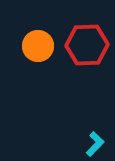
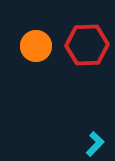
orange circle: moved 2 px left
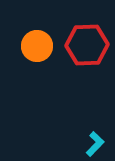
orange circle: moved 1 px right
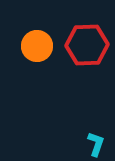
cyan L-shape: moved 1 px right; rotated 25 degrees counterclockwise
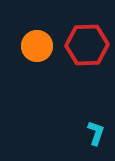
cyan L-shape: moved 11 px up
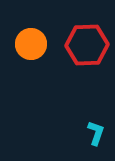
orange circle: moved 6 px left, 2 px up
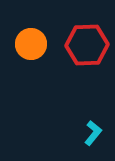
cyan L-shape: moved 3 px left; rotated 20 degrees clockwise
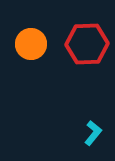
red hexagon: moved 1 px up
